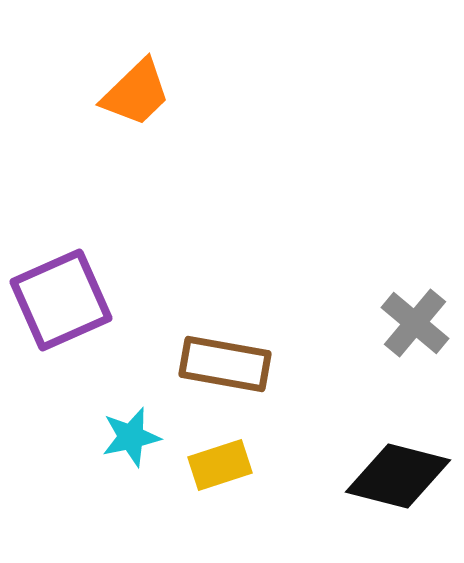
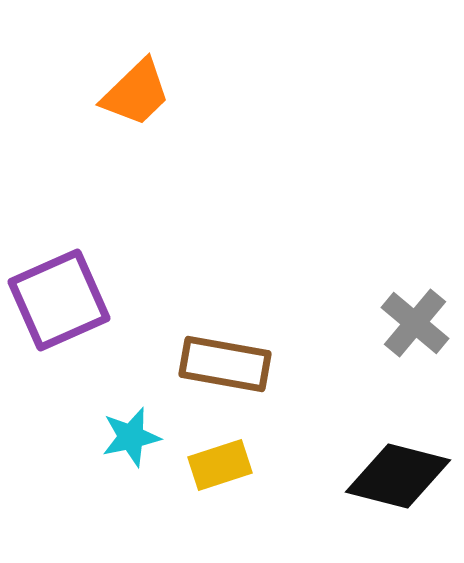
purple square: moved 2 px left
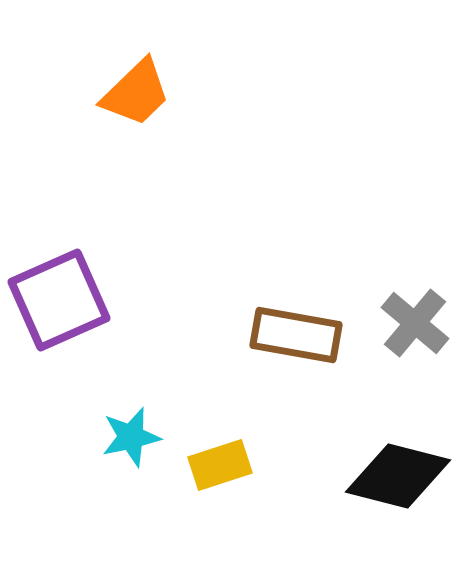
brown rectangle: moved 71 px right, 29 px up
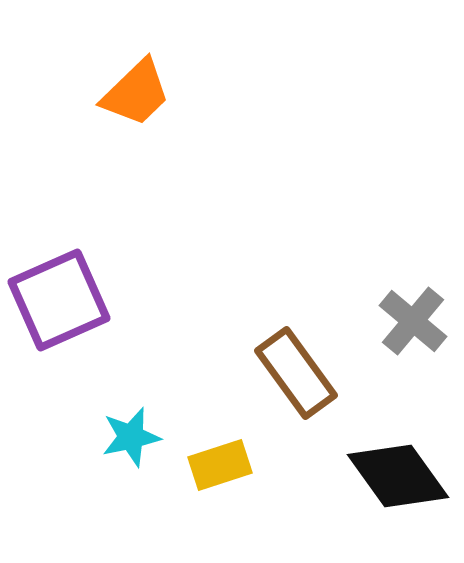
gray cross: moved 2 px left, 2 px up
brown rectangle: moved 38 px down; rotated 44 degrees clockwise
black diamond: rotated 40 degrees clockwise
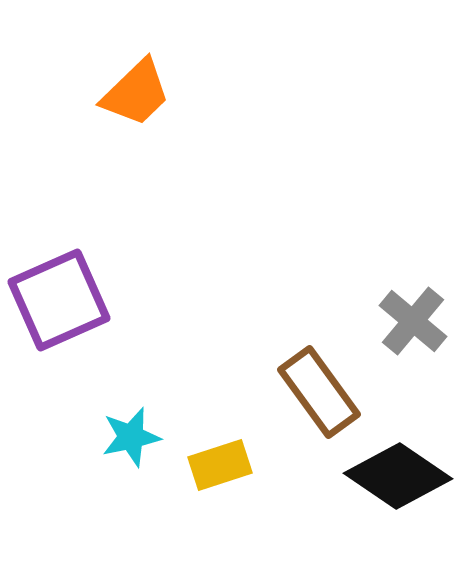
brown rectangle: moved 23 px right, 19 px down
black diamond: rotated 20 degrees counterclockwise
